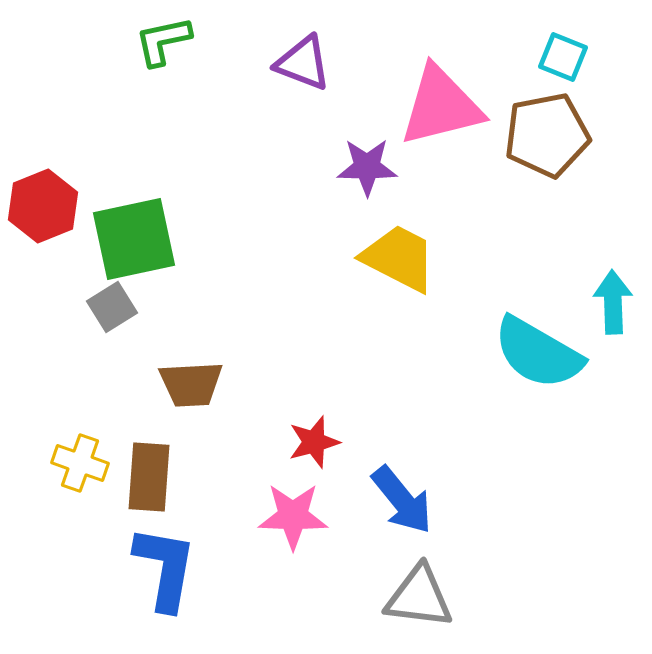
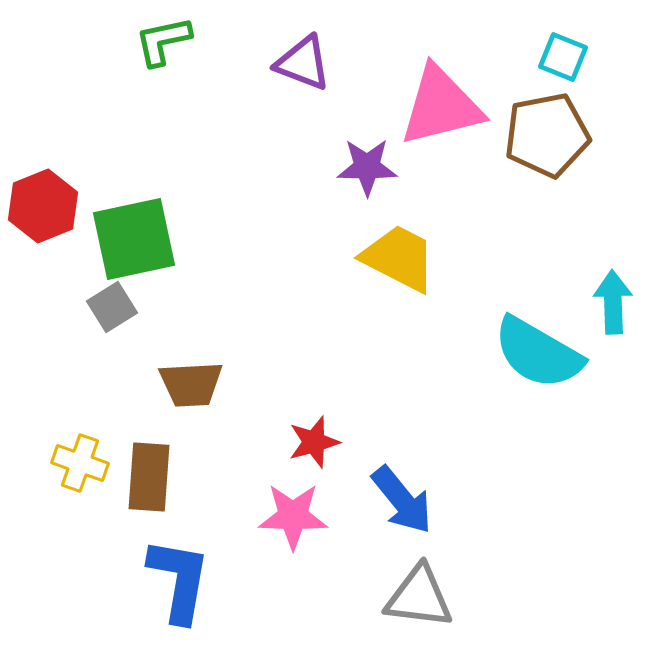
blue L-shape: moved 14 px right, 12 px down
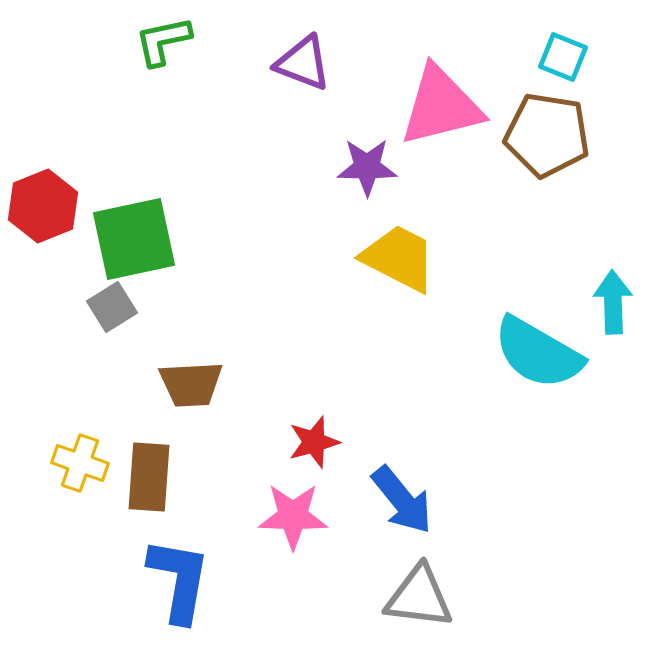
brown pentagon: rotated 20 degrees clockwise
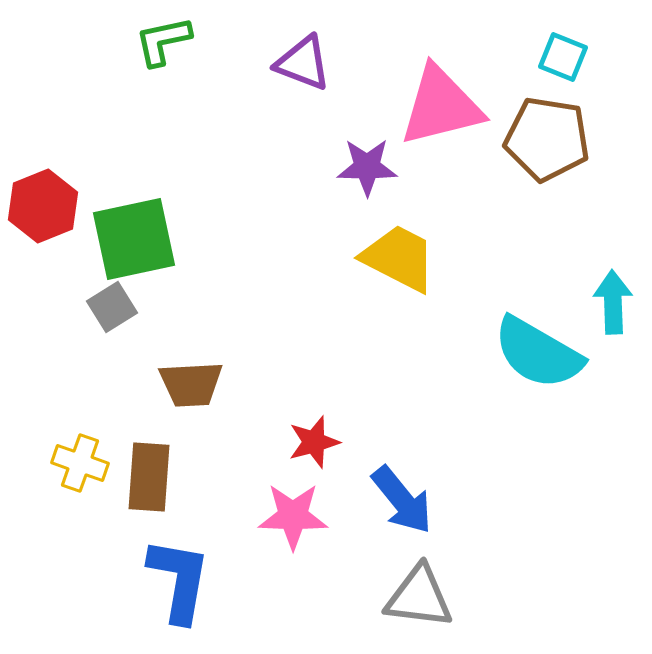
brown pentagon: moved 4 px down
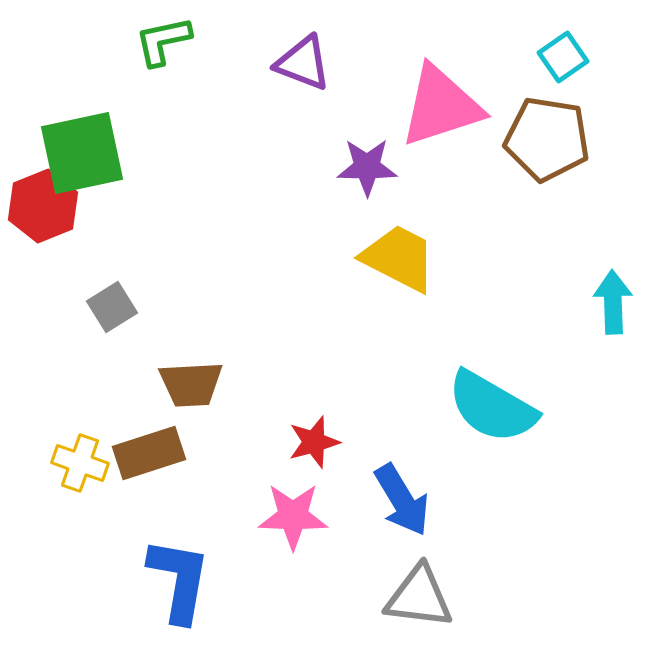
cyan square: rotated 33 degrees clockwise
pink triangle: rotated 4 degrees counterclockwise
green square: moved 52 px left, 86 px up
cyan semicircle: moved 46 px left, 54 px down
brown rectangle: moved 24 px up; rotated 68 degrees clockwise
blue arrow: rotated 8 degrees clockwise
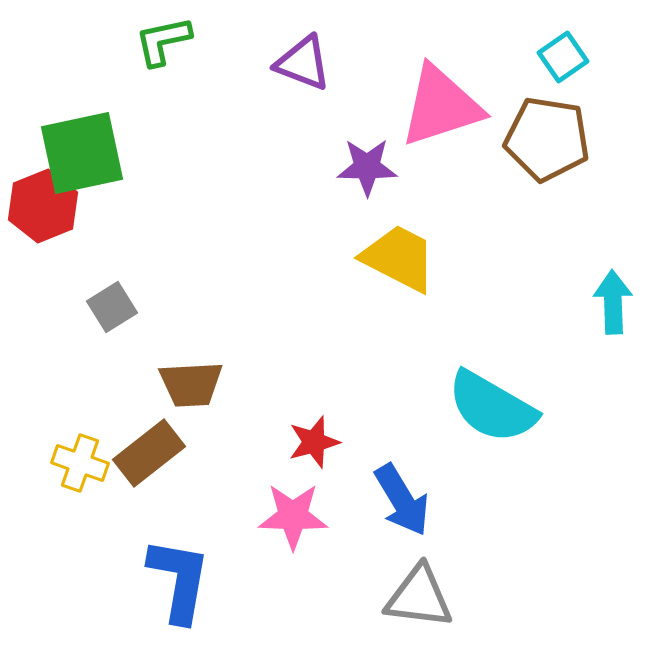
brown rectangle: rotated 20 degrees counterclockwise
